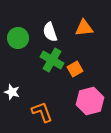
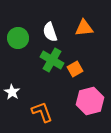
white star: rotated 14 degrees clockwise
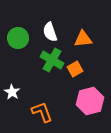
orange triangle: moved 1 px left, 11 px down
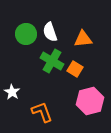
green circle: moved 8 px right, 4 px up
green cross: moved 1 px down
orange square: rotated 28 degrees counterclockwise
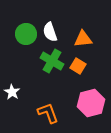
orange square: moved 3 px right, 3 px up
pink hexagon: moved 1 px right, 2 px down
orange L-shape: moved 6 px right, 1 px down
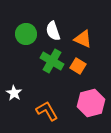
white semicircle: moved 3 px right, 1 px up
orange triangle: rotated 30 degrees clockwise
white star: moved 2 px right, 1 px down
orange L-shape: moved 1 px left, 2 px up; rotated 10 degrees counterclockwise
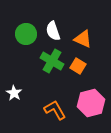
orange L-shape: moved 8 px right, 1 px up
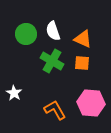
orange square: moved 4 px right, 3 px up; rotated 28 degrees counterclockwise
pink hexagon: rotated 20 degrees clockwise
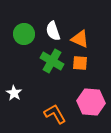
green circle: moved 2 px left
orange triangle: moved 3 px left
orange square: moved 2 px left
pink hexagon: moved 1 px up
orange L-shape: moved 4 px down
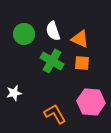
orange square: moved 2 px right
white star: rotated 28 degrees clockwise
